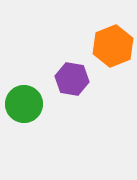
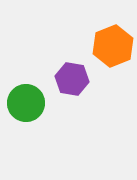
green circle: moved 2 px right, 1 px up
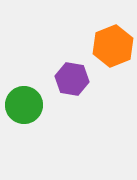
green circle: moved 2 px left, 2 px down
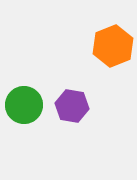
purple hexagon: moved 27 px down
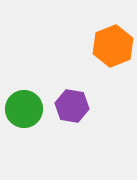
green circle: moved 4 px down
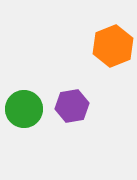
purple hexagon: rotated 20 degrees counterclockwise
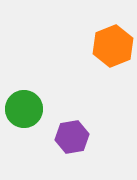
purple hexagon: moved 31 px down
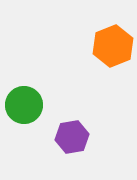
green circle: moved 4 px up
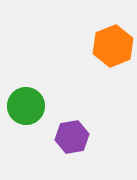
green circle: moved 2 px right, 1 px down
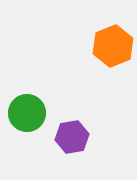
green circle: moved 1 px right, 7 px down
